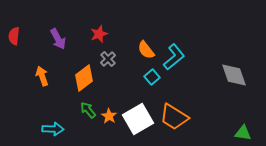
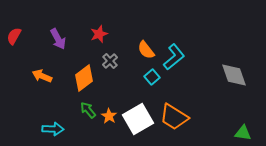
red semicircle: rotated 24 degrees clockwise
gray cross: moved 2 px right, 2 px down
orange arrow: rotated 48 degrees counterclockwise
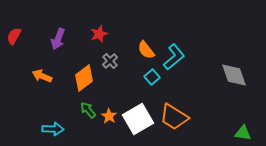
purple arrow: rotated 50 degrees clockwise
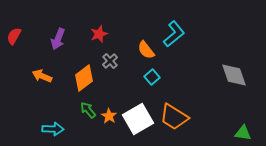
cyan L-shape: moved 23 px up
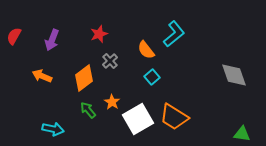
purple arrow: moved 6 px left, 1 px down
orange star: moved 3 px right, 14 px up
cyan arrow: rotated 10 degrees clockwise
green triangle: moved 1 px left, 1 px down
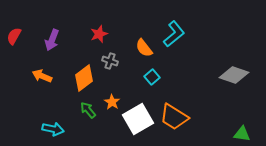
orange semicircle: moved 2 px left, 2 px up
gray cross: rotated 28 degrees counterclockwise
gray diamond: rotated 52 degrees counterclockwise
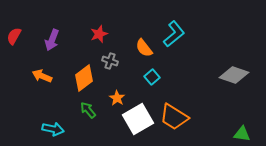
orange star: moved 5 px right, 4 px up
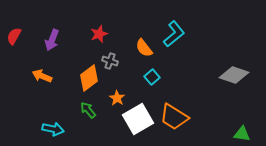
orange diamond: moved 5 px right
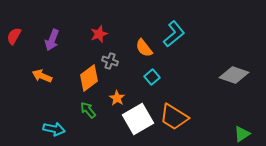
cyan arrow: moved 1 px right
green triangle: rotated 42 degrees counterclockwise
